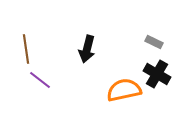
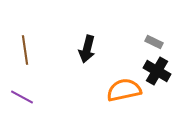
brown line: moved 1 px left, 1 px down
black cross: moved 3 px up
purple line: moved 18 px left, 17 px down; rotated 10 degrees counterclockwise
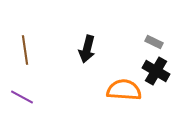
black cross: moved 1 px left
orange semicircle: rotated 16 degrees clockwise
